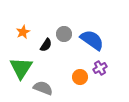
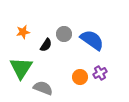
orange star: rotated 16 degrees clockwise
purple cross: moved 5 px down
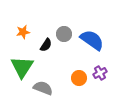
green triangle: moved 1 px right, 1 px up
orange circle: moved 1 px left, 1 px down
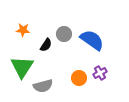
orange star: moved 2 px up; rotated 16 degrees clockwise
gray semicircle: moved 2 px up; rotated 144 degrees clockwise
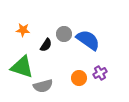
blue semicircle: moved 4 px left
green triangle: rotated 45 degrees counterclockwise
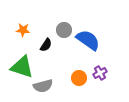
gray circle: moved 4 px up
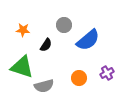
gray circle: moved 5 px up
blue semicircle: rotated 105 degrees clockwise
purple cross: moved 7 px right
gray semicircle: moved 1 px right
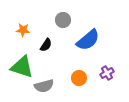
gray circle: moved 1 px left, 5 px up
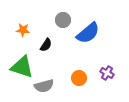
blue semicircle: moved 7 px up
purple cross: rotated 32 degrees counterclockwise
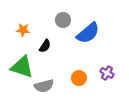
black semicircle: moved 1 px left, 1 px down
